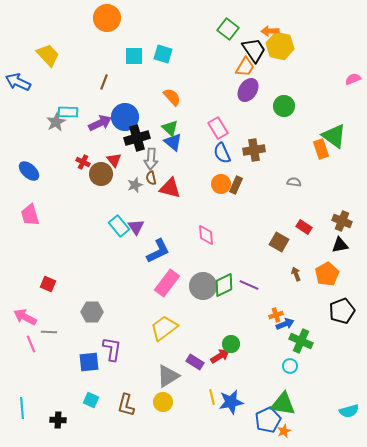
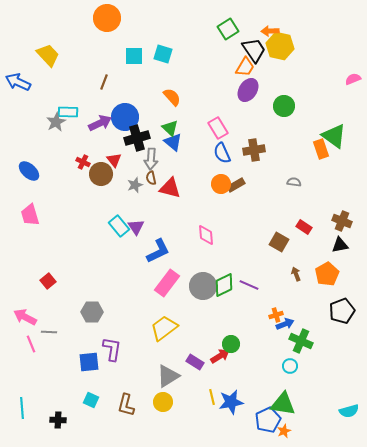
green square at (228, 29): rotated 20 degrees clockwise
brown rectangle at (236, 185): rotated 36 degrees clockwise
red square at (48, 284): moved 3 px up; rotated 28 degrees clockwise
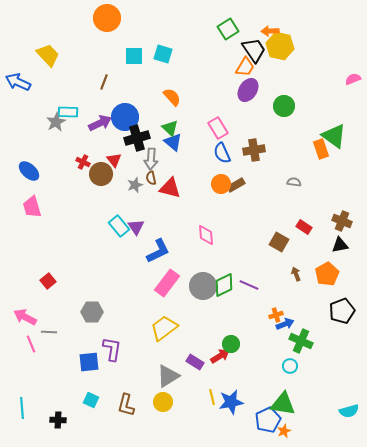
pink trapezoid at (30, 215): moved 2 px right, 8 px up
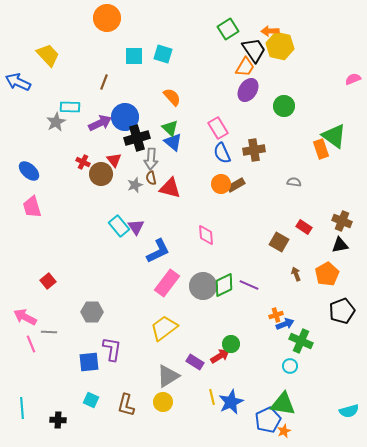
cyan rectangle at (68, 112): moved 2 px right, 5 px up
blue star at (231, 402): rotated 15 degrees counterclockwise
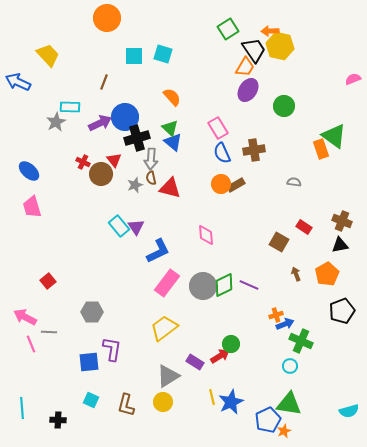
green triangle at (283, 404): moved 6 px right
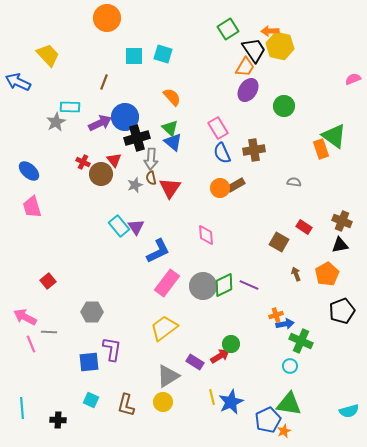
orange circle at (221, 184): moved 1 px left, 4 px down
red triangle at (170, 188): rotated 50 degrees clockwise
blue arrow at (285, 324): rotated 12 degrees clockwise
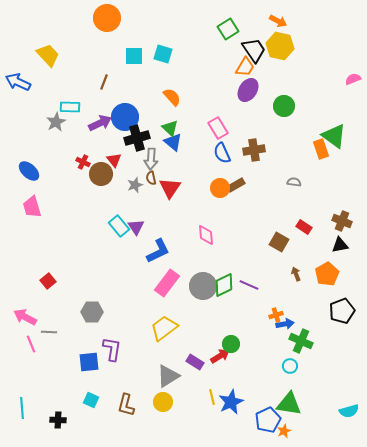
orange arrow at (270, 31): moved 8 px right, 10 px up; rotated 150 degrees counterclockwise
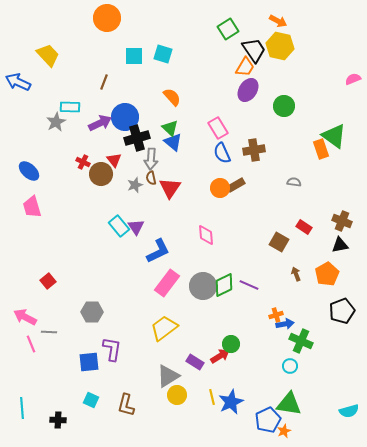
yellow circle at (163, 402): moved 14 px right, 7 px up
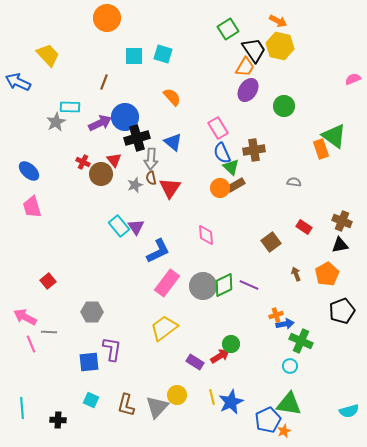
green triangle at (170, 128): moved 61 px right, 39 px down
brown square at (279, 242): moved 8 px left; rotated 24 degrees clockwise
gray triangle at (168, 376): moved 11 px left, 31 px down; rotated 15 degrees counterclockwise
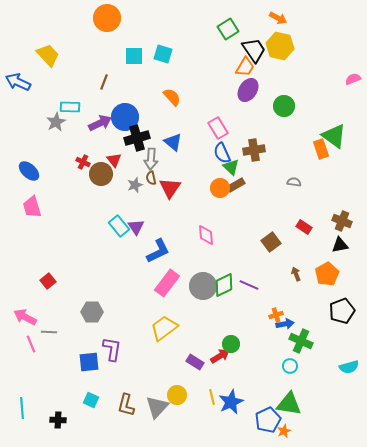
orange arrow at (278, 21): moved 3 px up
cyan semicircle at (349, 411): moved 44 px up
